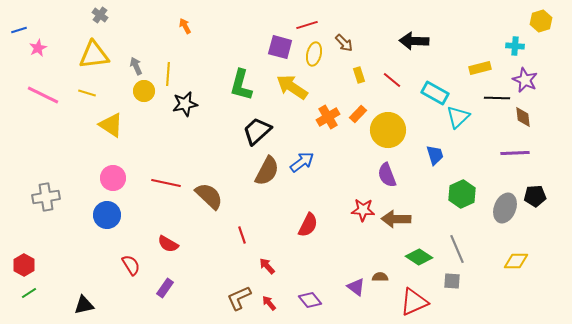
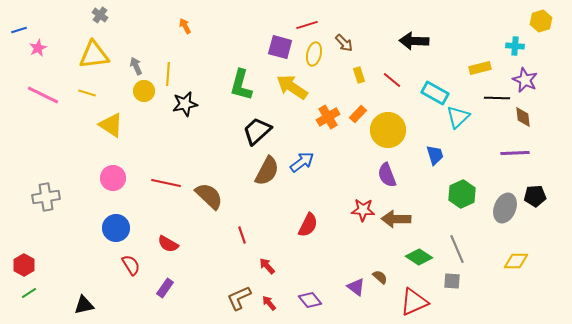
blue circle at (107, 215): moved 9 px right, 13 px down
brown semicircle at (380, 277): rotated 42 degrees clockwise
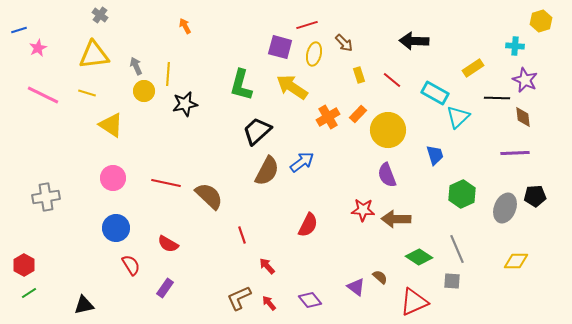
yellow rectangle at (480, 68): moved 7 px left; rotated 20 degrees counterclockwise
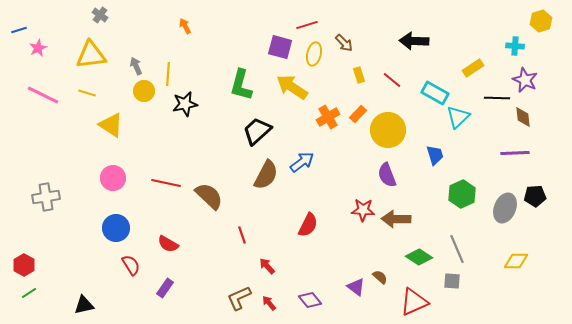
yellow triangle at (94, 55): moved 3 px left
brown semicircle at (267, 171): moved 1 px left, 4 px down
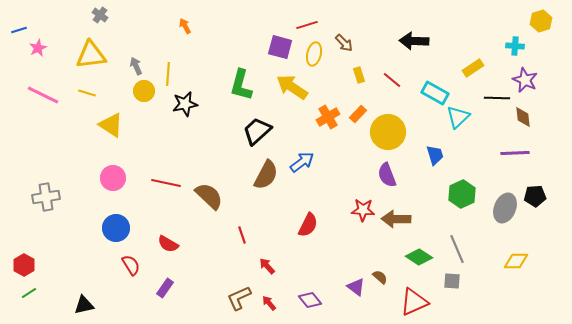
yellow circle at (388, 130): moved 2 px down
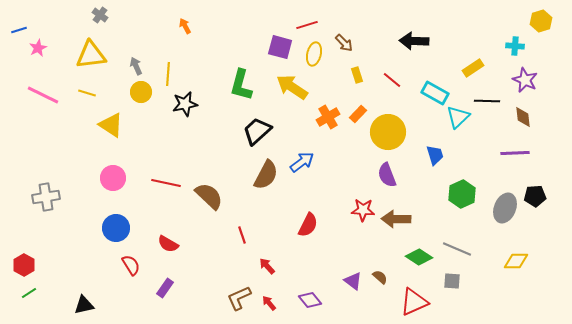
yellow rectangle at (359, 75): moved 2 px left
yellow circle at (144, 91): moved 3 px left, 1 px down
black line at (497, 98): moved 10 px left, 3 px down
gray line at (457, 249): rotated 44 degrees counterclockwise
purple triangle at (356, 287): moved 3 px left, 6 px up
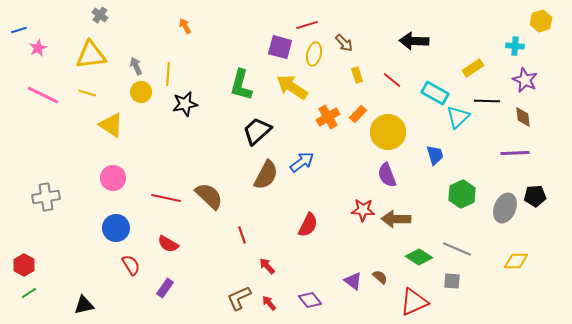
red line at (166, 183): moved 15 px down
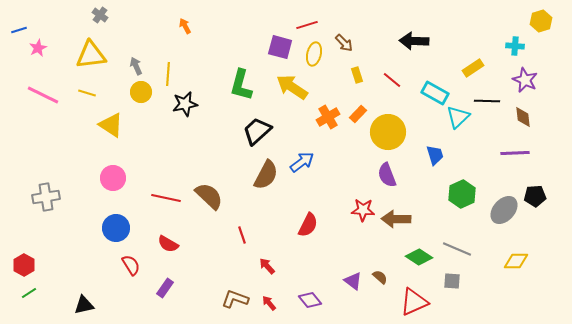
gray ellipse at (505, 208): moved 1 px left, 2 px down; rotated 20 degrees clockwise
brown L-shape at (239, 298): moved 4 px left, 1 px down; rotated 44 degrees clockwise
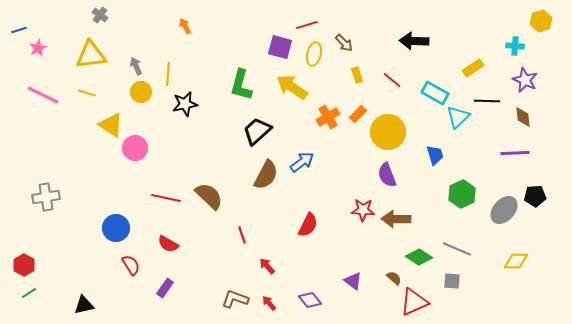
pink circle at (113, 178): moved 22 px right, 30 px up
brown semicircle at (380, 277): moved 14 px right, 1 px down
